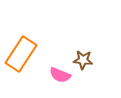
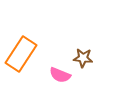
brown star: moved 2 px up
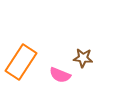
orange rectangle: moved 8 px down
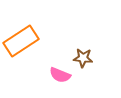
orange rectangle: moved 21 px up; rotated 24 degrees clockwise
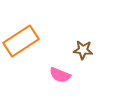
brown star: moved 8 px up
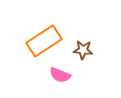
orange rectangle: moved 23 px right
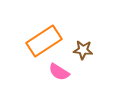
pink semicircle: moved 1 px left, 3 px up; rotated 10 degrees clockwise
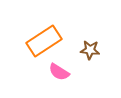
brown star: moved 7 px right
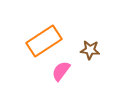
pink semicircle: moved 2 px right, 1 px up; rotated 95 degrees clockwise
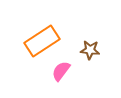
orange rectangle: moved 2 px left
